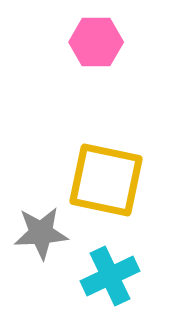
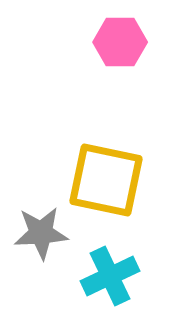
pink hexagon: moved 24 px right
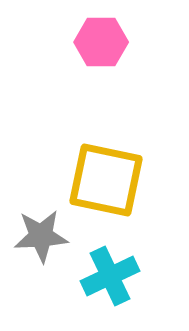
pink hexagon: moved 19 px left
gray star: moved 3 px down
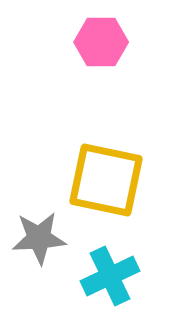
gray star: moved 2 px left, 2 px down
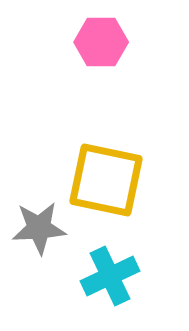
gray star: moved 10 px up
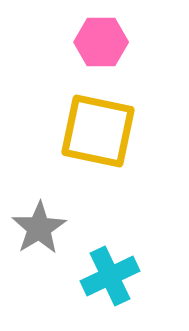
yellow square: moved 8 px left, 49 px up
gray star: rotated 28 degrees counterclockwise
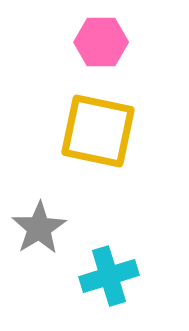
cyan cross: moved 1 px left; rotated 8 degrees clockwise
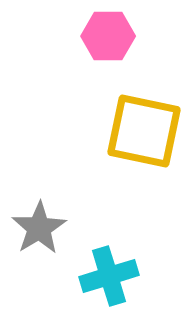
pink hexagon: moved 7 px right, 6 px up
yellow square: moved 46 px right
